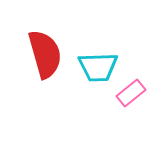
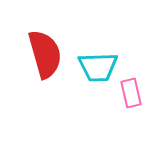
pink rectangle: rotated 64 degrees counterclockwise
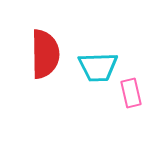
red semicircle: rotated 15 degrees clockwise
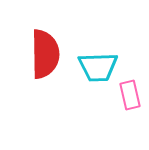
pink rectangle: moved 1 px left, 2 px down
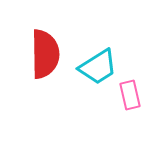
cyan trapezoid: rotated 30 degrees counterclockwise
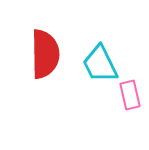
cyan trapezoid: moved 2 px right, 3 px up; rotated 96 degrees clockwise
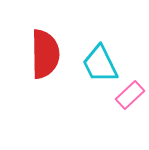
pink rectangle: rotated 60 degrees clockwise
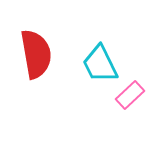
red semicircle: moved 9 px left; rotated 9 degrees counterclockwise
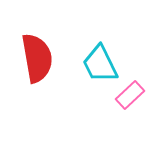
red semicircle: moved 1 px right, 4 px down
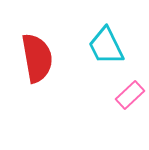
cyan trapezoid: moved 6 px right, 18 px up
